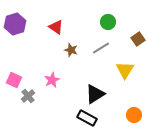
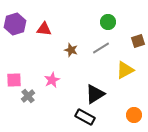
red triangle: moved 12 px left, 2 px down; rotated 28 degrees counterclockwise
brown square: moved 2 px down; rotated 16 degrees clockwise
yellow triangle: rotated 30 degrees clockwise
pink square: rotated 28 degrees counterclockwise
black rectangle: moved 2 px left, 1 px up
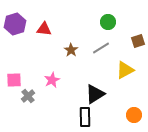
brown star: rotated 16 degrees clockwise
black rectangle: rotated 60 degrees clockwise
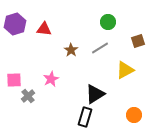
gray line: moved 1 px left
pink star: moved 1 px left, 1 px up
black rectangle: rotated 18 degrees clockwise
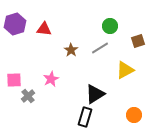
green circle: moved 2 px right, 4 px down
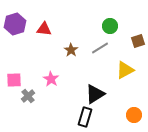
pink star: rotated 14 degrees counterclockwise
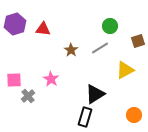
red triangle: moved 1 px left
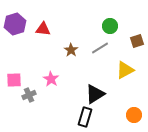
brown square: moved 1 px left
gray cross: moved 1 px right, 1 px up; rotated 16 degrees clockwise
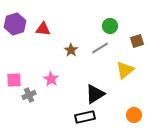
yellow triangle: rotated 12 degrees counterclockwise
black rectangle: rotated 60 degrees clockwise
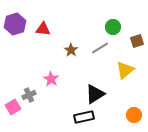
green circle: moved 3 px right, 1 px down
pink square: moved 1 px left, 27 px down; rotated 28 degrees counterclockwise
black rectangle: moved 1 px left
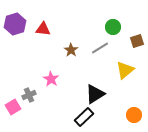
black rectangle: rotated 30 degrees counterclockwise
